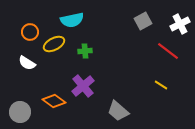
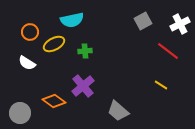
gray circle: moved 1 px down
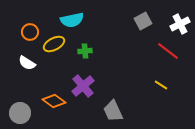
gray trapezoid: moved 5 px left; rotated 25 degrees clockwise
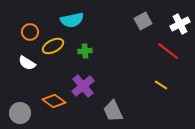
yellow ellipse: moved 1 px left, 2 px down
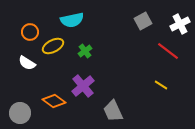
green cross: rotated 32 degrees counterclockwise
